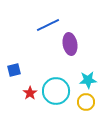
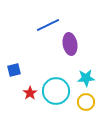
cyan star: moved 2 px left, 2 px up
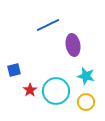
purple ellipse: moved 3 px right, 1 px down
cyan star: moved 2 px up; rotated 18 degrees clockwise
red star: moved 3 px up
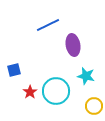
red star: moved 2 px down
yellow circle: moved 8 px right, 4 px down
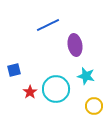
purple ellipse: moved 2 px right
cyan circle: moved 2 px up
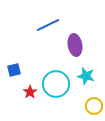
cyan circle: moved 5 px up
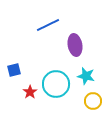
yellow circle: moved 1 px left, 5 px up
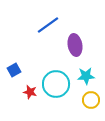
blue line: rotated 10 degrees counterclockwise
blue square: rotated 16 degrees counterclockwise
cyan star: rotated 18 degrees counterclockwise
red star: rotated 24 degrees counterclockwise
yellow circle: moved 2 px left, 1 px up
